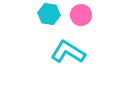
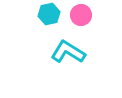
cyan hexagon: rotated 20 degrees counterclockwise
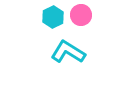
cyan hexagon: moved 4 px right, 3 px down; rotated 15 degrees counterclockwise
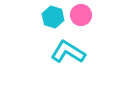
cyan hexagon: rotated 15 degrees counterclockwise
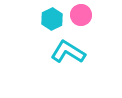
cyan hexagon: moved 1 px left, 2 px down; rotated 15 degrees clockwise
